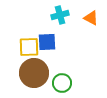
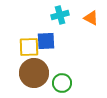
blue square: moved 1 px left, 1 px up
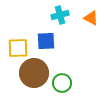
yellow square: moved 11 px left, 1 px down
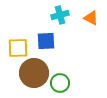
green circle: moved 2 px left
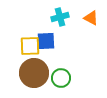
cyan cross: moved 2 px down
yellow square: moved 12 px right, 2 px up
green circle: moved 1 px right, 5 px up
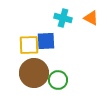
cyan cross: moved 3 px right, 1 px down; rotated 30 degrees clockwise
yellow square: moved 1 px left, 1 px up
green circle: moved 3 px left, 2 px down
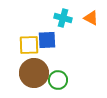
blue square: moved 1 px right, 1 px up
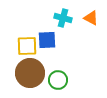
yellow square: moved 2 px left, 1 px down
brown circle: moved 4 px left
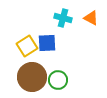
blue square: moved 3 px down
yellow square: rotated 30 degrees counterclockwise
brown circle: moved 2 px right, 4 px down
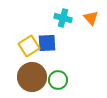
orange triangle: rotated 21 degrees clockwise
yellow square: moved 2 px right
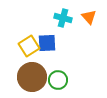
orange triangle: moved 2 px left, 1 px up
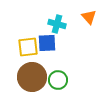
cyan cross: moved 6 px left, 6 px down
yellow square: moved 1 px left, 1 px down; rotated 25 degrees clockwise
